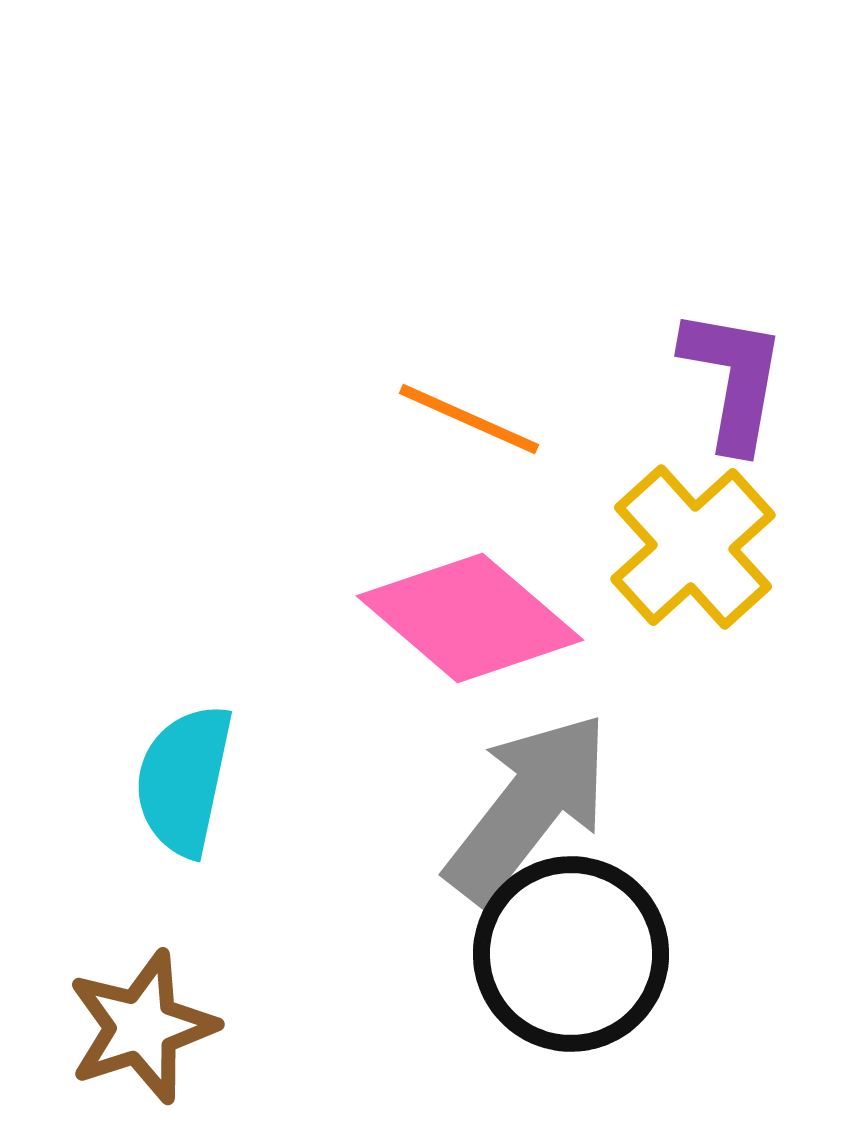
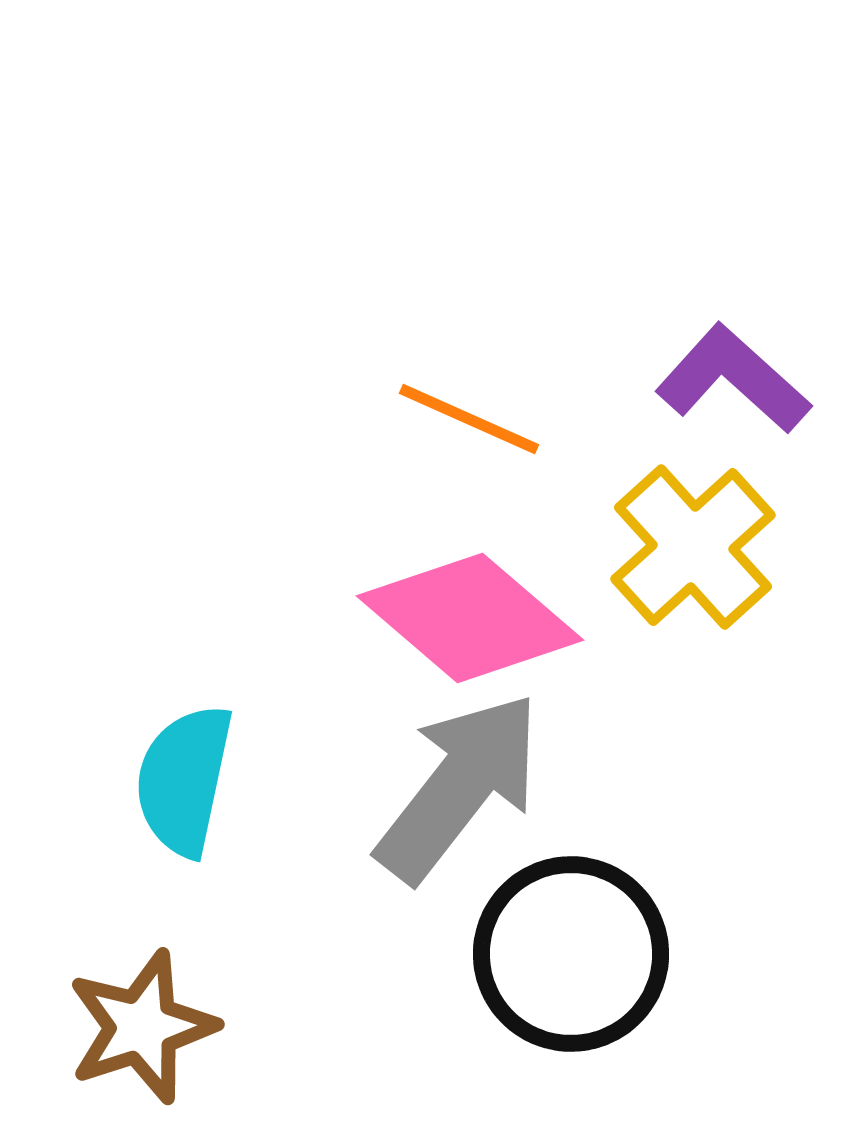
purple L-shape: rotated 58 degrees counterclockwise
gray arrow: moved 69 px left, 20 px up
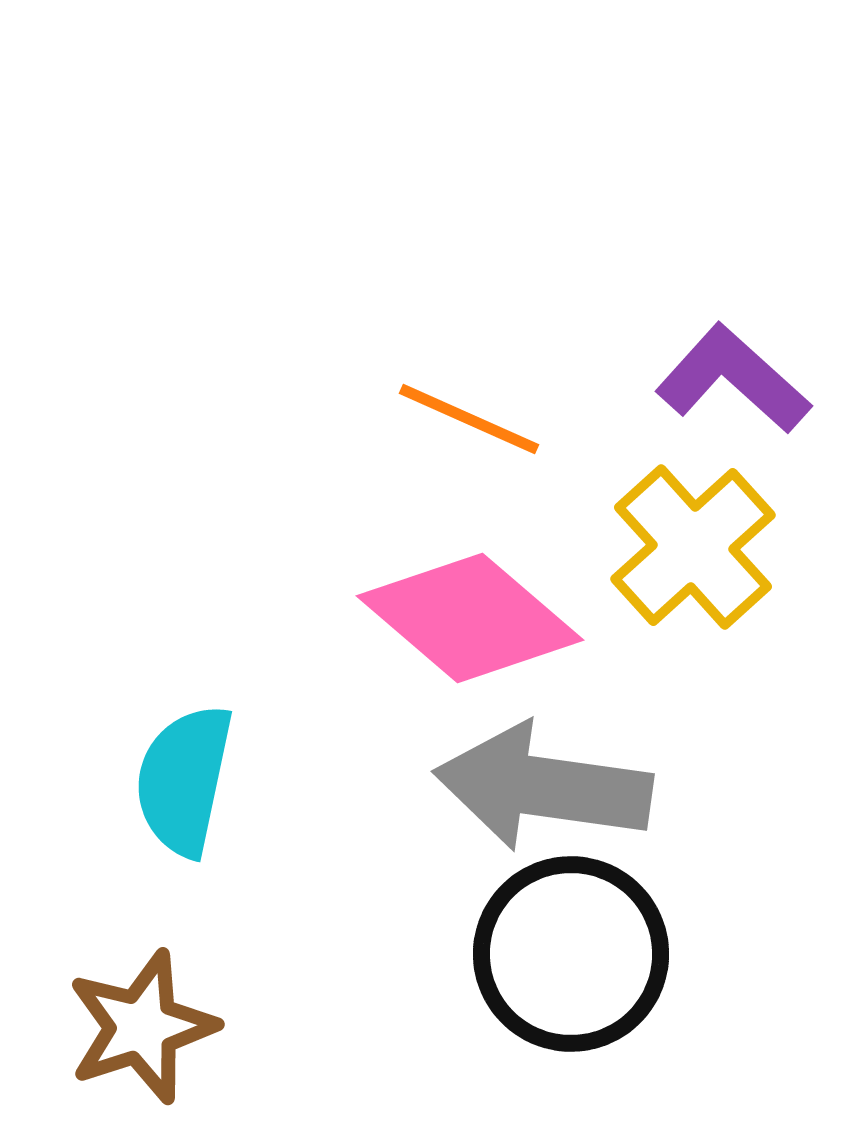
gray arrow: moved 84 px right; rotated 120 degrees counterclockwise
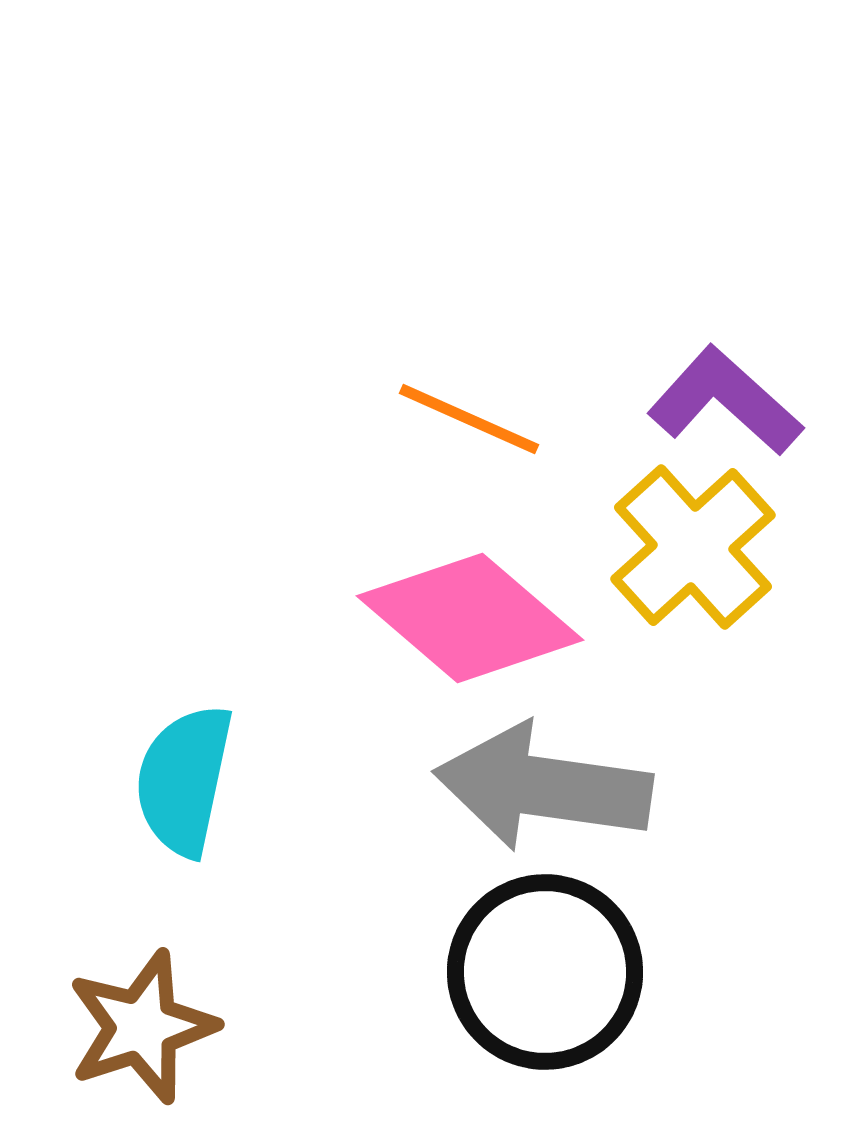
purple L-shape: moved 8 px left, 22 px down
black circle: moved 26 px left, 18 px down
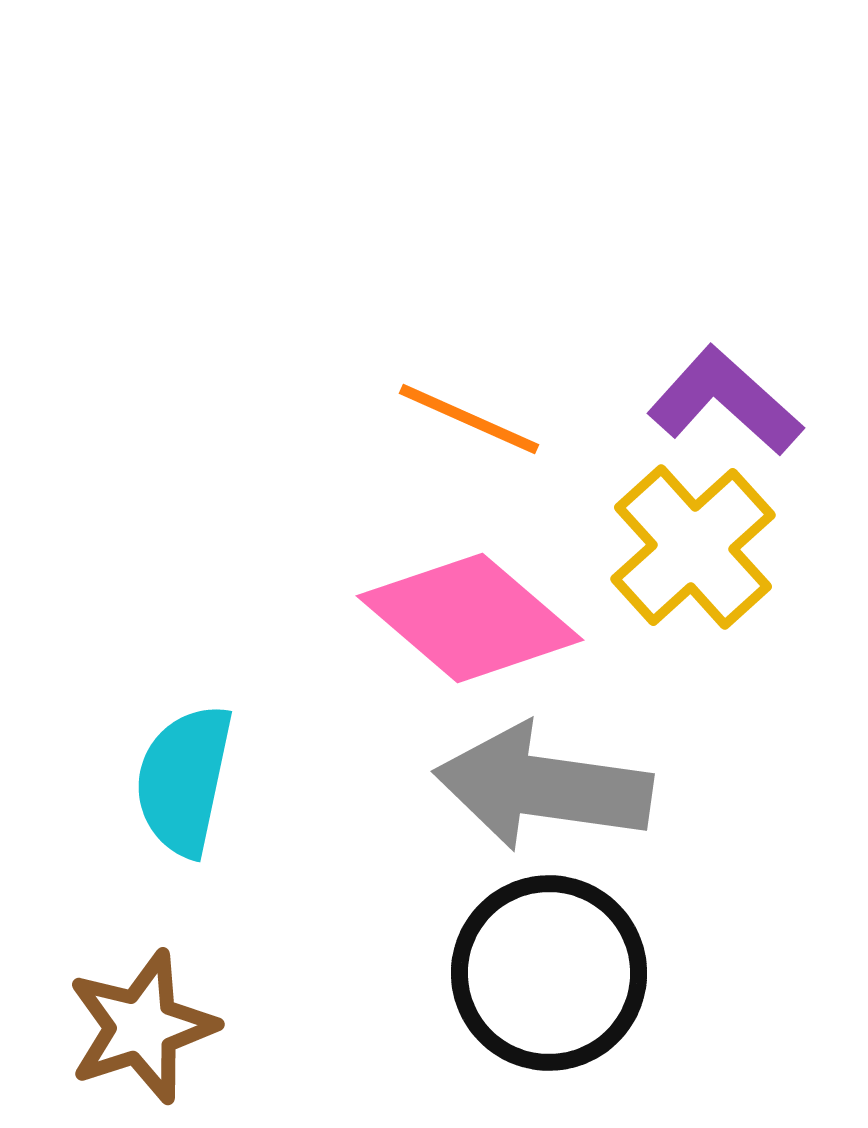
black circle: moved 4 px right, 1 px down
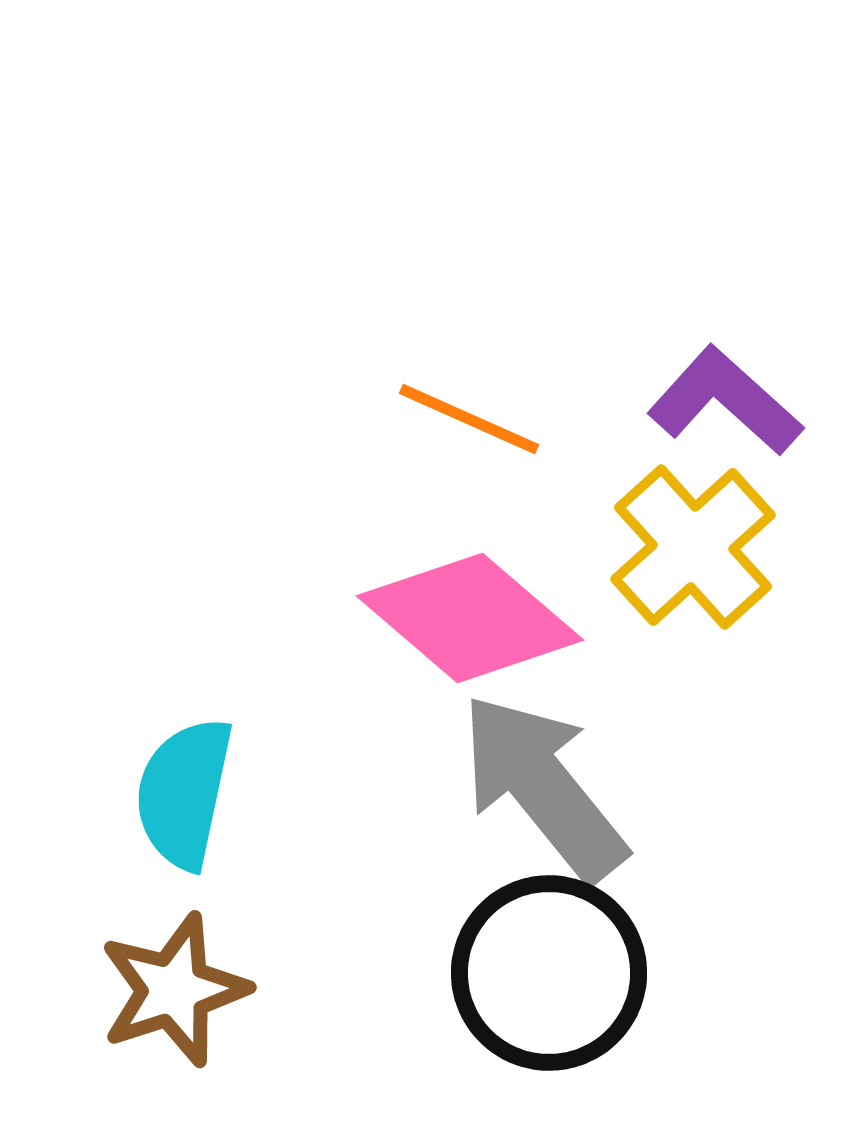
cyan semicircle: moved 13 px down
gray arrow: rotated 43 degrees clockwise
brown star: moved 32 px right, 37 px up
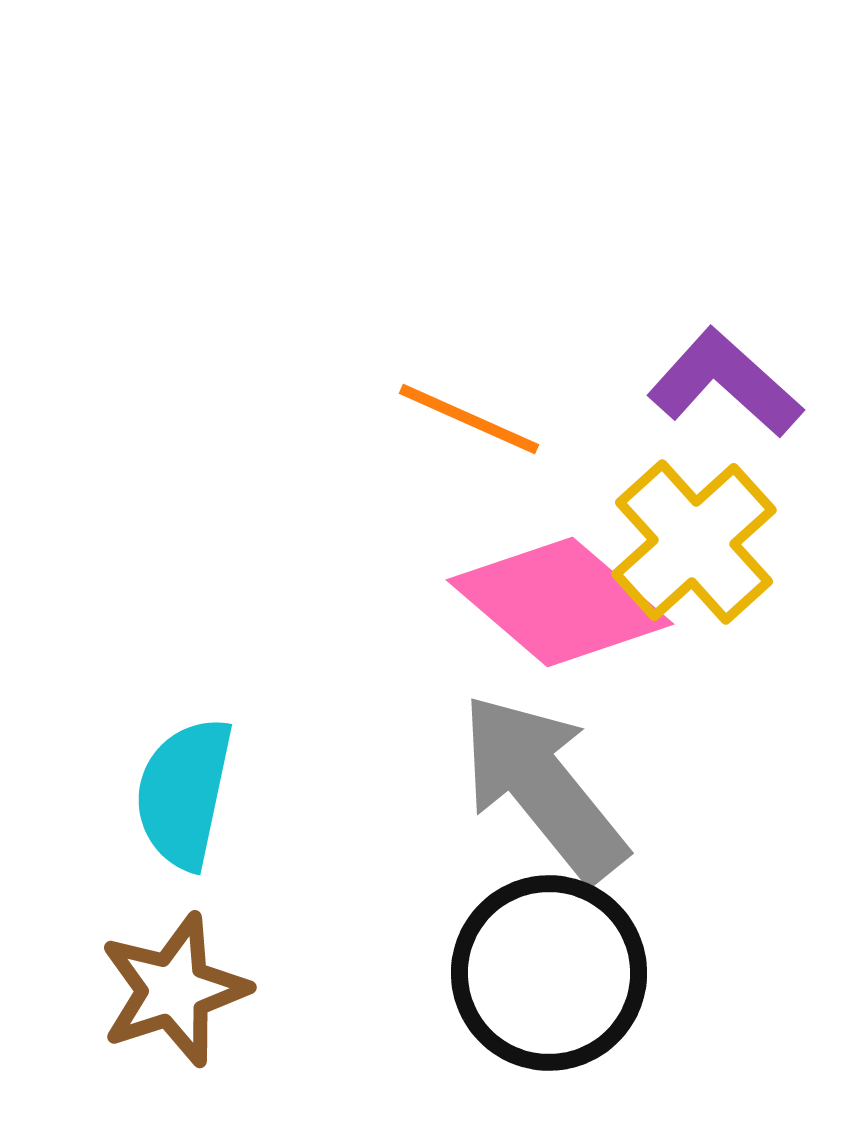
purple L-shape: moved 18 px up
yellow cross: moved 1 px right, 5 px up
pink diamond: moved 90 px right, 16 px up
